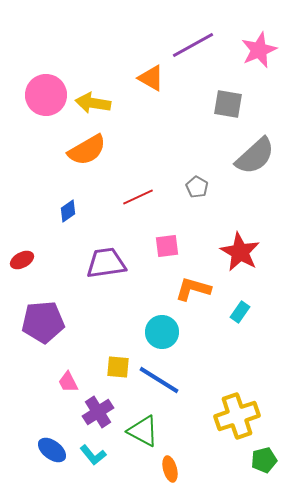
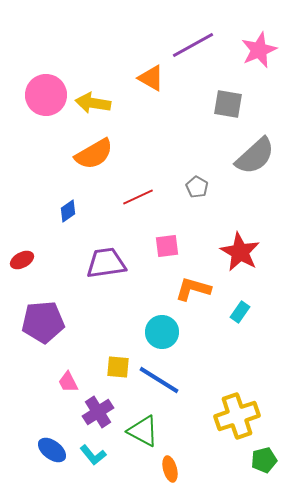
orange semicircle: moved 7 px right, 4 px down
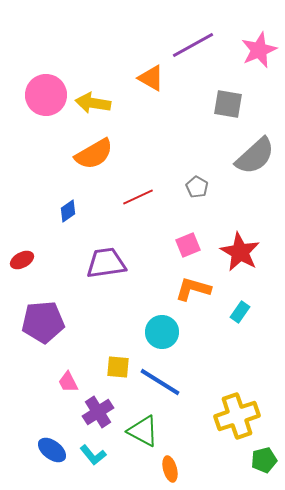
pink square: moved 21 px right, 1 px up; rotated 15 degrees counterclockwise
blue line: moved 1 px right, 2 px down
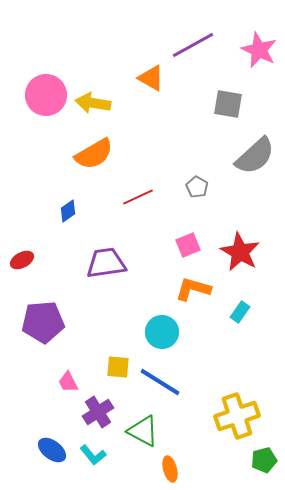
pink star: rotated 24 degrees counterclockwise
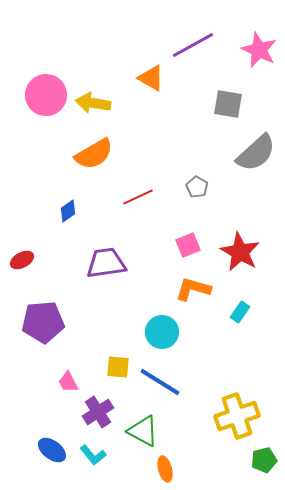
gray semicircle: moved 1 px right, 3 px up
orange ellipse: moved 5 px left
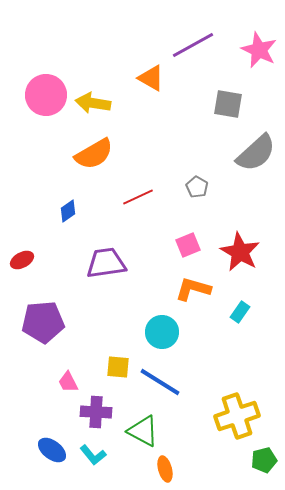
purple cross: moved 2 px left; rotated 36 degrees clockwise
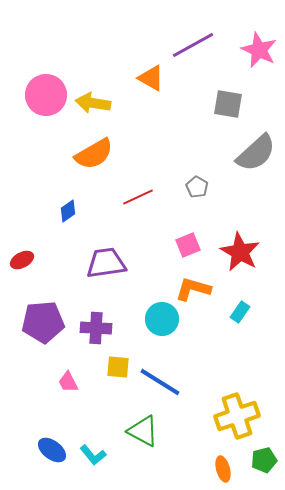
cyan circle: moved 13 px up
purple cross: moved 84 px up
orange ellipse: moved 58 px right
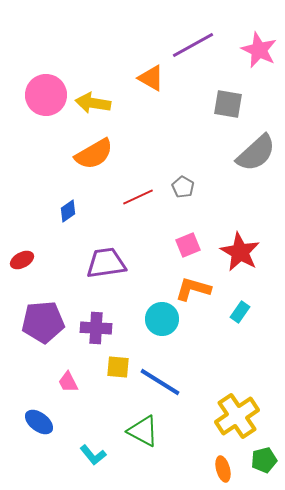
gray pentagon: moved 14 px left
yellow cross: rotated 15 degrees counterclockwise
blue ellipse: moved 13 px left, 28 px up
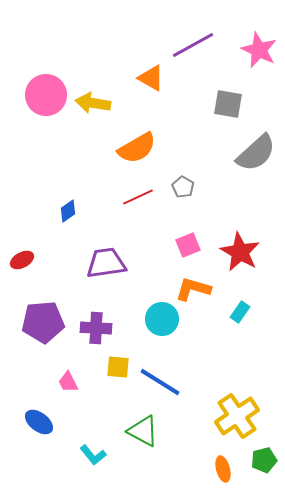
orange semicircle: moved 43 px right, 6 px up
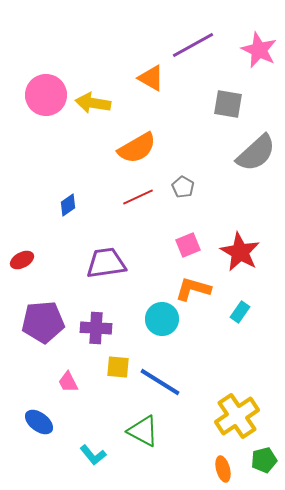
blue diamond: moved 6 px up
